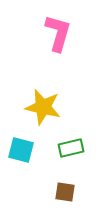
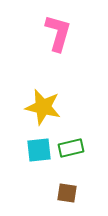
cyan square: moved 18 px right; rotated 20 degrees counterclockwise
brown square: moved 2 px right, 1 px down
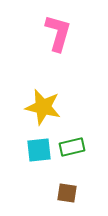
green rectangle: moved 1 px right, 1 px up
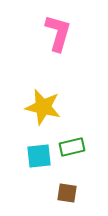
cyan square: moved 6 px down
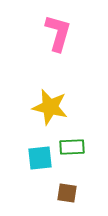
yellow star: moved 7 px right
green rectangle: rotated 10 degrees clockwise
cyan square: moved 1 px right, 2 px down
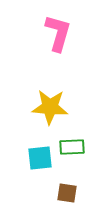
yellow star: rotated 9 degrees counterclockwise
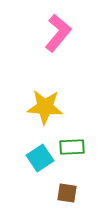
pink L-shape: rotated 24 degrees clockwise
yellow star: moved 5 px left
cyan square: rotated 28 degrees counterclockwise
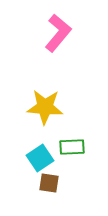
brown square: moved 18 px left, 10 px up
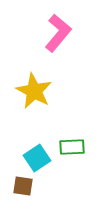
yellow star: moved 11 px left, 16 px up; rotated 24 degrees clockwise
cyan square: moved 3 px left
brown square: moved 26 px left, 3 px down
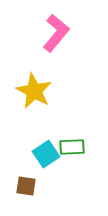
pink L-shape: moved 2 px left
cyan square: moved 9 px right, 4 px up
brown square: moved 3 px right
